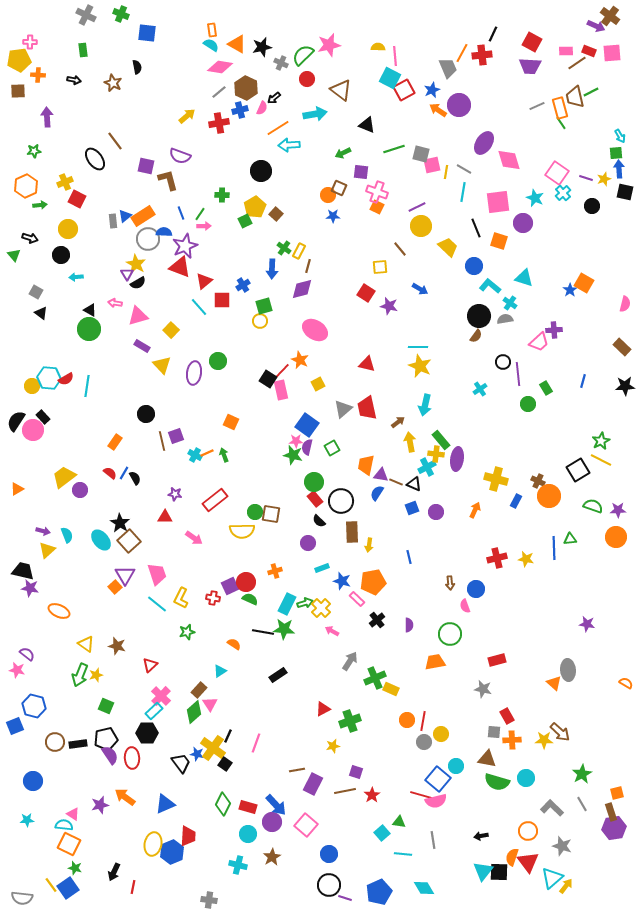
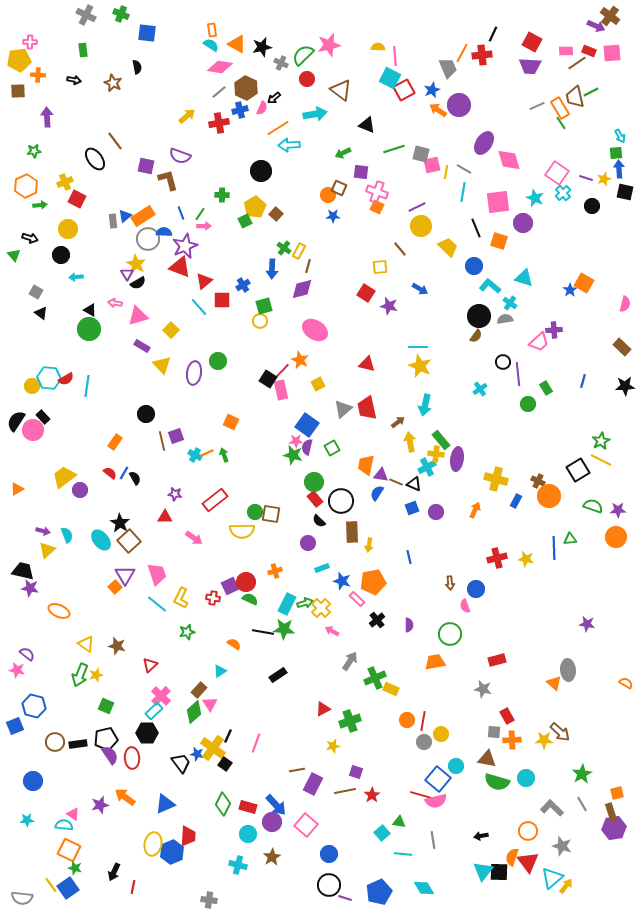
orange rectangle at (560, 108): rotated 15 degrees counterclockwise
orange square at (69, 844): moved 6 px down
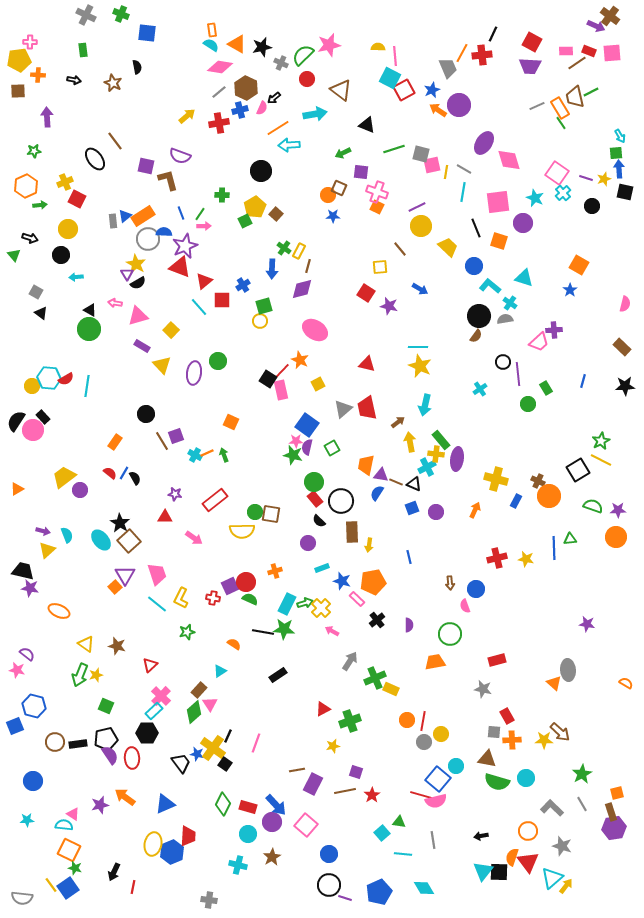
orange square at (584, 283): moved 5 px left, 18 px up
brown line at (162, 441): rotated 18 degrees counterclockwise
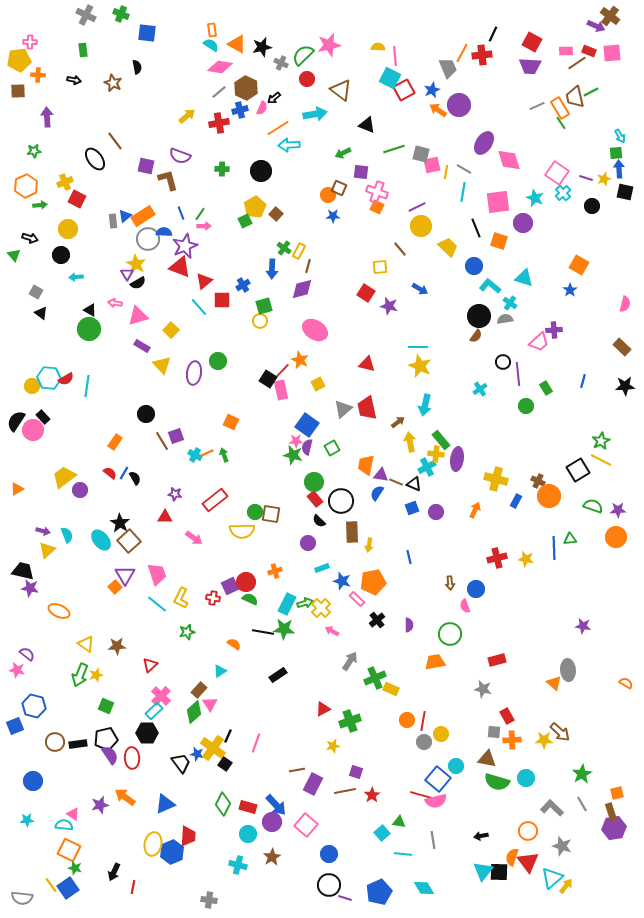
green cross at (222, 195): moved 26 px up
green circle at (528, 404): moved 2 px left, 2 px down
purple star at (587, 624): moved 4 px left, 2 px down
brown star at (117, 646): rotated 18 degrees counterclockwise
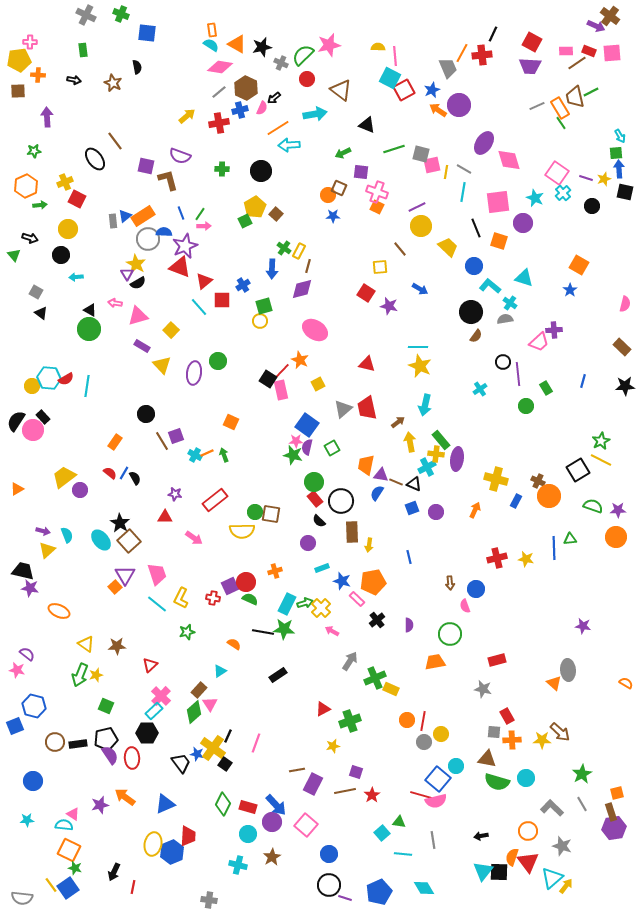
black circle at (479, 316): moved 8 px left, 4 px up
yellow star at (544, 740): moved 2 px left
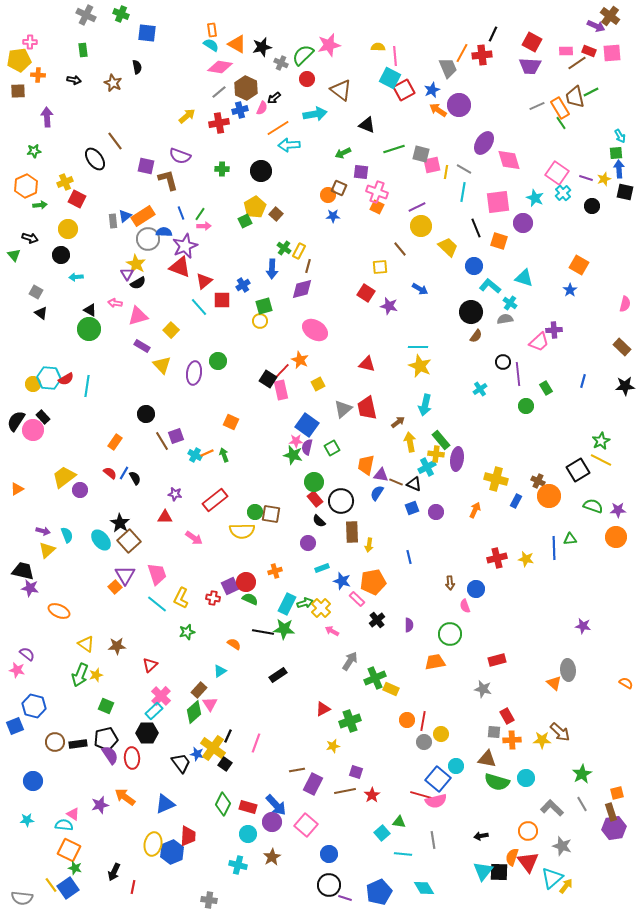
yellow circle at (32, 386): moved 1 px right, 2 px up
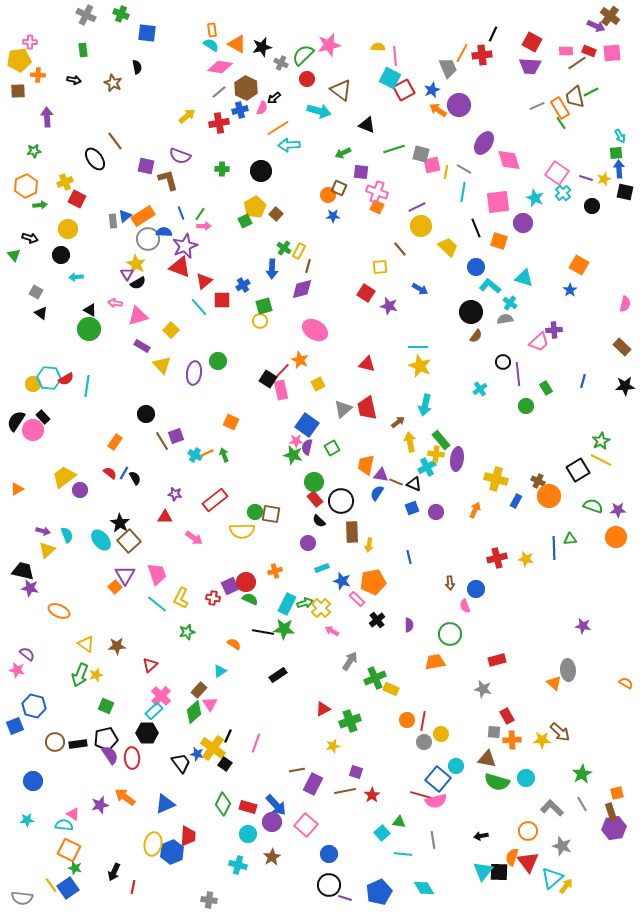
cyan arrow at (315, 114): moved 4 px right, 3 px up; rotated 25 degrees clockwise
blue circle at (474, 266): moved 2 px right, 1 px down
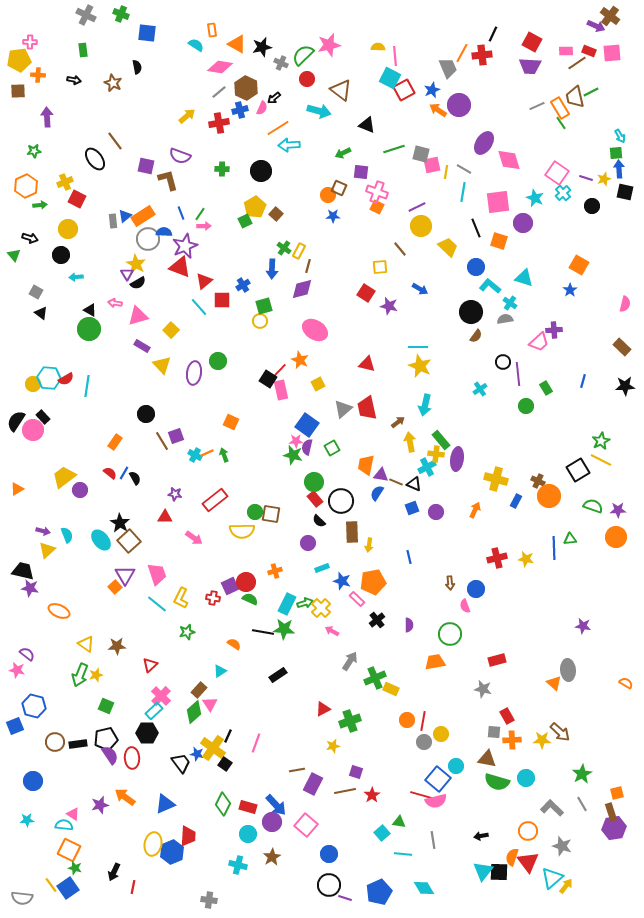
cyan semicircle at (211, 45): moved 15 px left
red line at (282, 371): moved 3 px left
